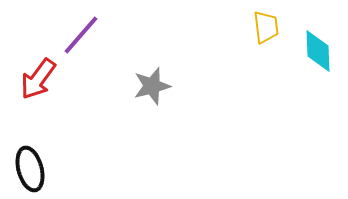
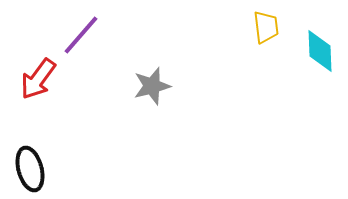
cyan diamond: moved 2 px right
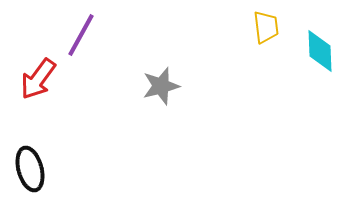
purple line: rotated 12 degrees counterclockwise
gray star: moved 9 px right
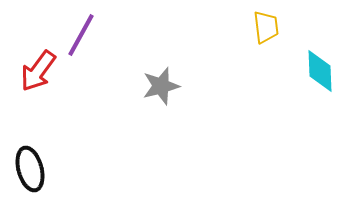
cyan diamond: moved 20 px down
red arrow: moved 8 px up
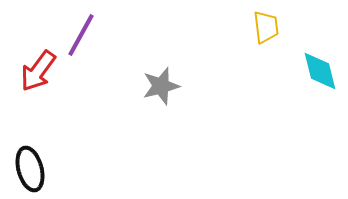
cyan diamond: rotated 12 degrees counterclockwise
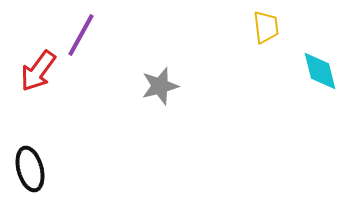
gray star: moved 1 px left
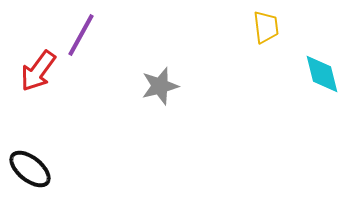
cyan diamond: moved 2 px right, 3 px down
black ellipse: rotated 36 degrees counterclockwise
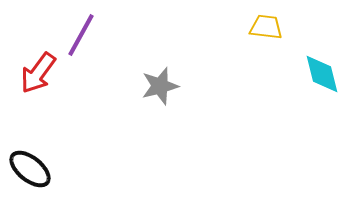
yellow trapezoid: rotated 76 degrees counterclockwise
red arrow: moved 2 px down
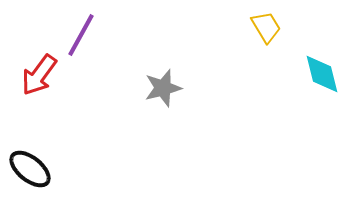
yellow trapezoid: rotated 52 degrees clockwise
red arrow: moved 1 px right, 2 px down
gray star: moved 3 px right, 2 px down
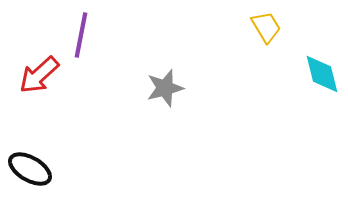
purple line: rotated 18 degrees counterclockwise
red arrow: rotated 12 degrees clockwise
gray star: moved 2 px right
black ellipse: rotated 9 degrees counterclockwise
